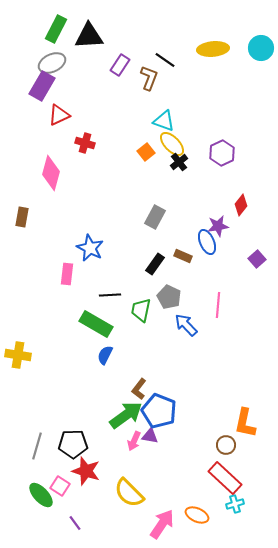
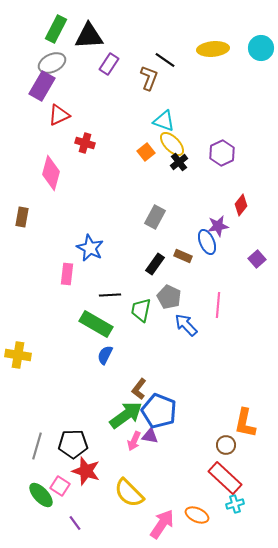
purple rectangle at (120, 65): moved 11 px left, 1 px up
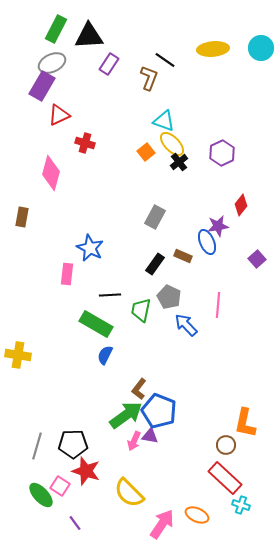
cyan cross at (235, 504): moved 6 px right, 1 px down; rotated 36 degrees clockwise
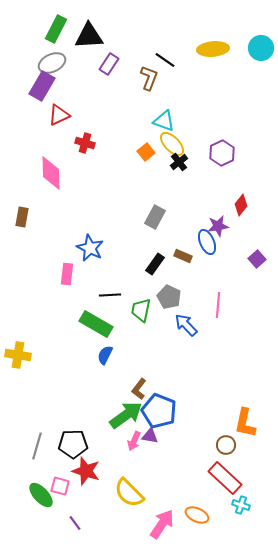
pink diamond at (51, 173): rotated 16 degrees counterclockwise
pink square at (60, 486): rotated 18 degrees counterclockwise
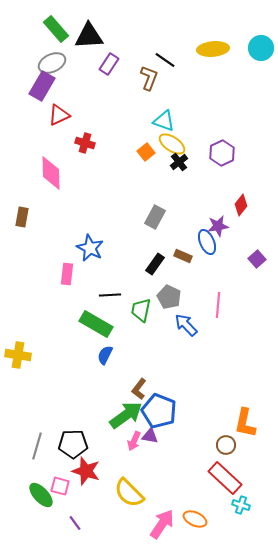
green rectangle at (56, 29): rotated 68 degrees counterclockwise
yellow ellipse at (172, 144): rotated 12 degrees counterclockwise
orange ellipse at (197, 515): moved 2 px left, 4 px down
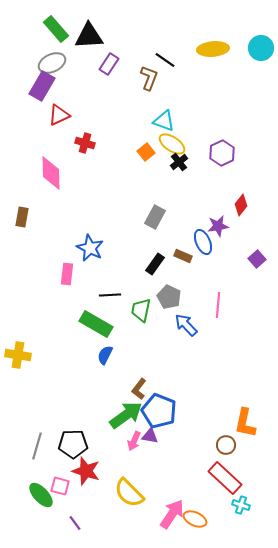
blue ellipse at (207, 242): moved 4 px left
pink arrow at (162, 524): moved 10 px right, 10 px up
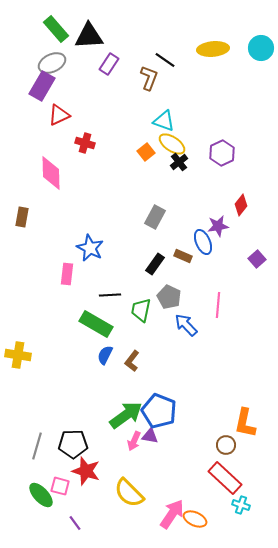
brown L-shape at (139, 389): moved 7 px left, 28 px up
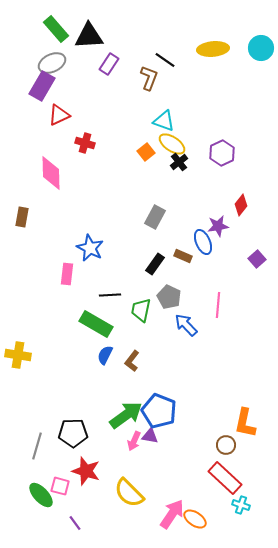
black pentagon at (73, 444): moved 11 px up
orange ellipse at (195, 519): rotated 10 degrees clockwise
